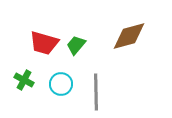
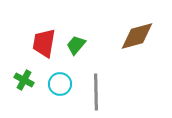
brown diamond: moved 8 px right
red trapezoid: rotated 84 degrees clockwise
cyan circle: moved 1 px left
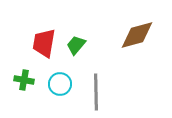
brown diamond: moved 1 px up
green cross: rotated 18 degrees counterclockwise
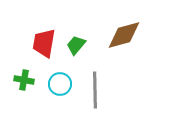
brown diamond: moved 13 px left
gray line: moved 1 px left, 2 px up
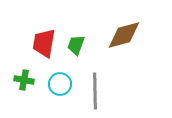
green trapezoid: rotated 20 degrees counterclockwise
gray line: moved 1 px down
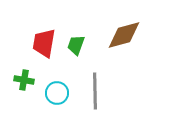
cyan circle: moved 3 px left, 9 px down
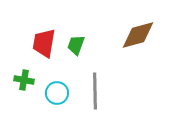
brown diamond: moved 14 px right
